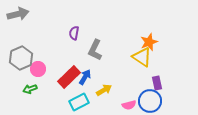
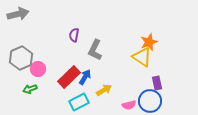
purple semicircle: moved 2 px down
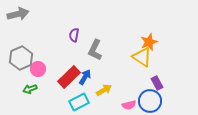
purple rectangle: rotated 16 degrees counterclockwise
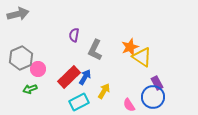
orange star: moved 19 px left, 5 px down
yellow arrow: moved 1 px down; rotated 28 degrees counterclockwise
blue circle: moved 3 px right, 4 px up
pink semicircle: rotated 72 degrees clockwise
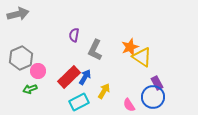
pink circle: moved 2 px down
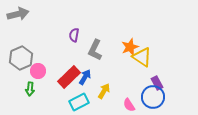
green arrow: rotated 64 degrees counterclockwise
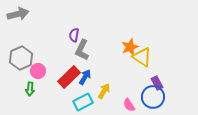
gray L-shape: moved 13 px left
cyan rectangle: moved 4 px right
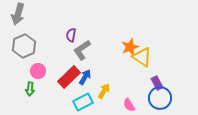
gray arrow: rotated 120 degrees clockwise
purple semicircle: moved 3 px left
gray L-shape: rotated 30 degrees clockwise
gray hexagon: moved 3 px right, 12 px up
blue circle: moved 7 px right, 1 px down
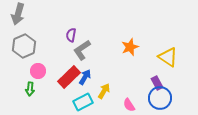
yellow triangle: moved 26 px right
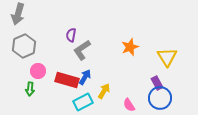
yellow triangle: moved 1 px left; rotated 25 degrees clockwise
red rectangle: moved 2 px left, 3 px down; rotated 60 degrees clockwise
